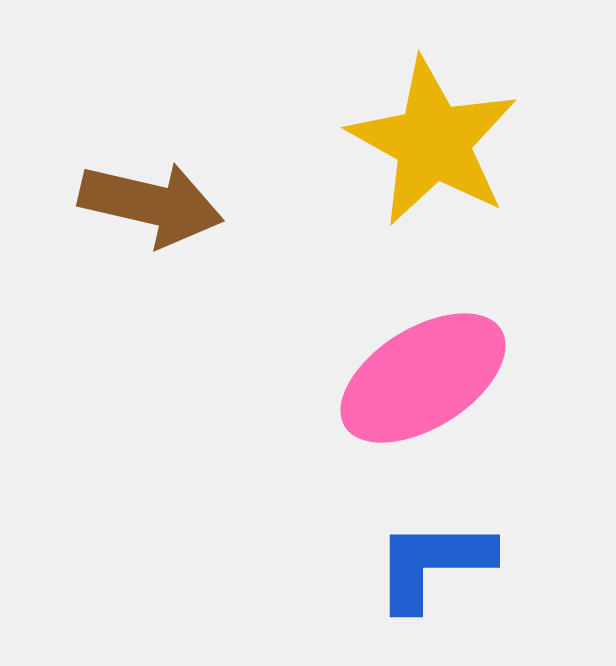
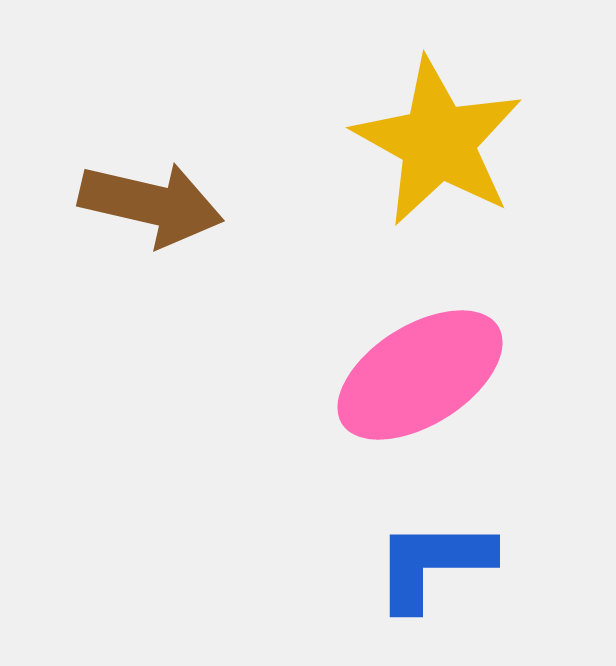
yellow star: moved 5 px right
pink ellipse: moved 3 px left, 3 px up
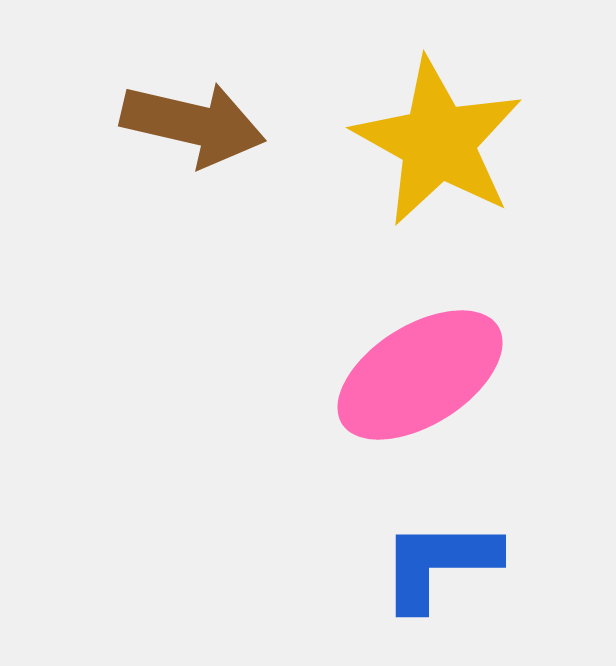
brown arrow: moved 42 px right, 80 px up
blue L-shape: moved 6 px right
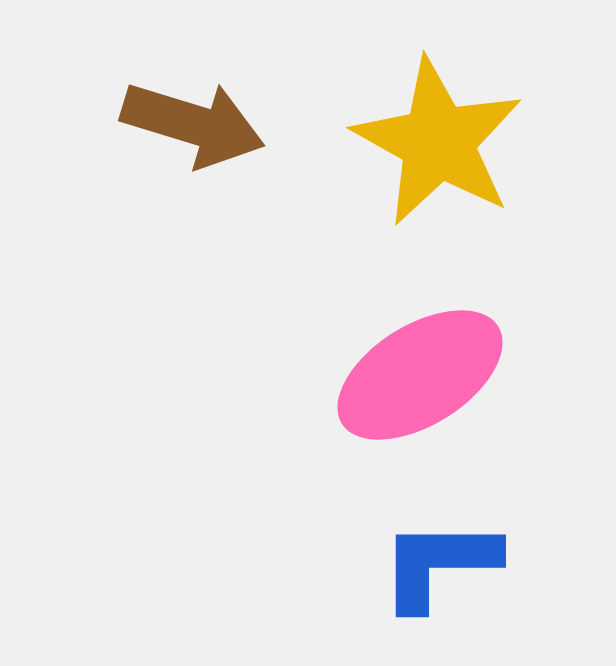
brown arrow: rotated 4 degrees clockwise
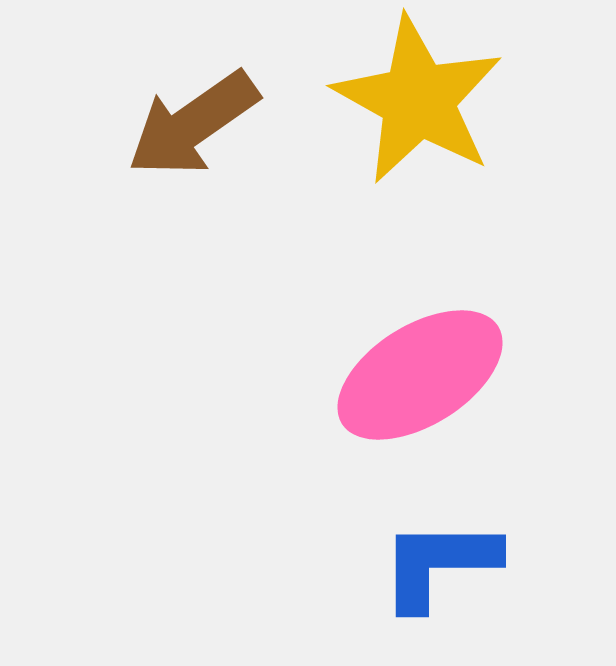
brown arrow: rotated 128 degrees clockwise
yellow star: moved 20 px left, 42 px up
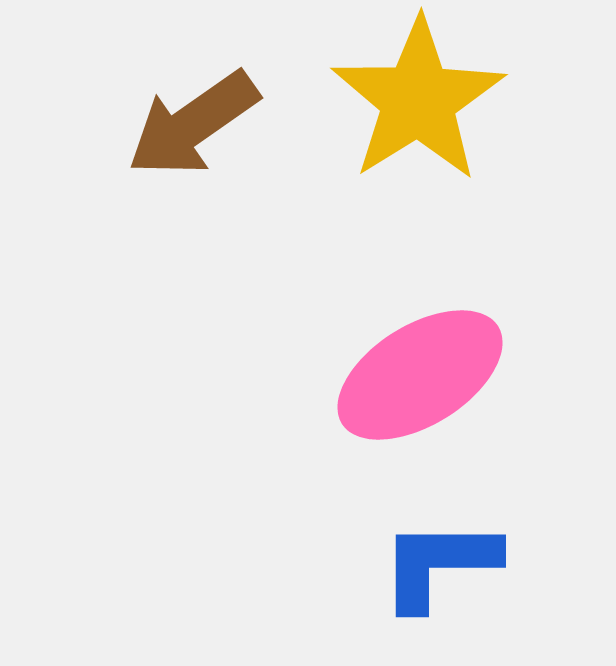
yellow star: rotated 11 degrees clockwise
